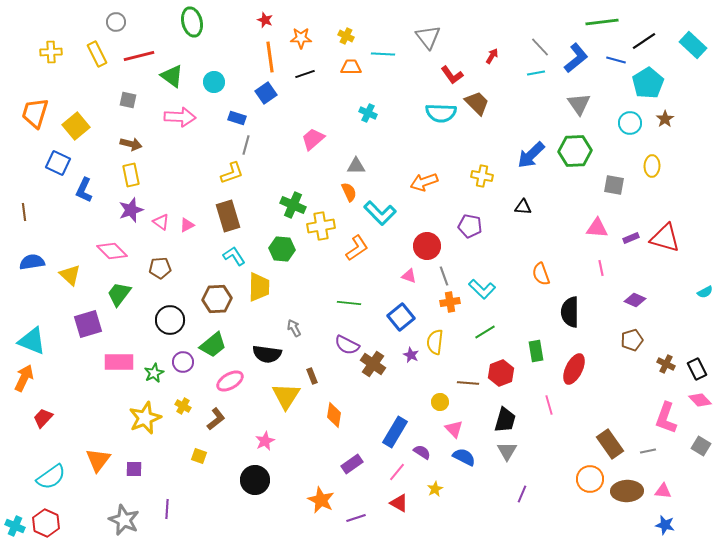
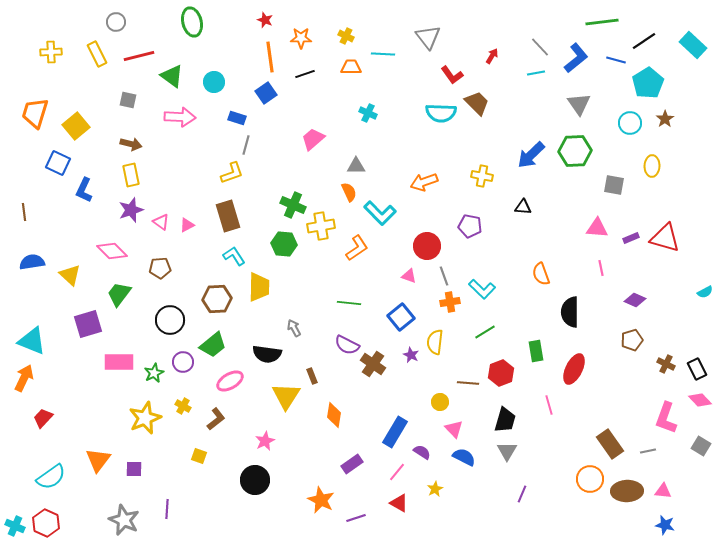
green hexagon at (282, 249): moved 2 px right, 5 px up
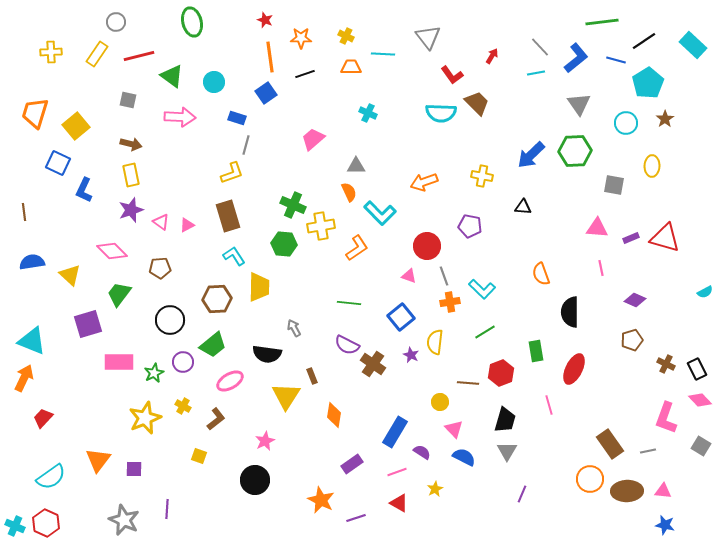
yellow rectangle at (97, 54): rotated 60 degrees clockwise
cyan circle at (630, 123): moved 4 px left
pink line at (397, 472): rotated 30 degrees clockwise
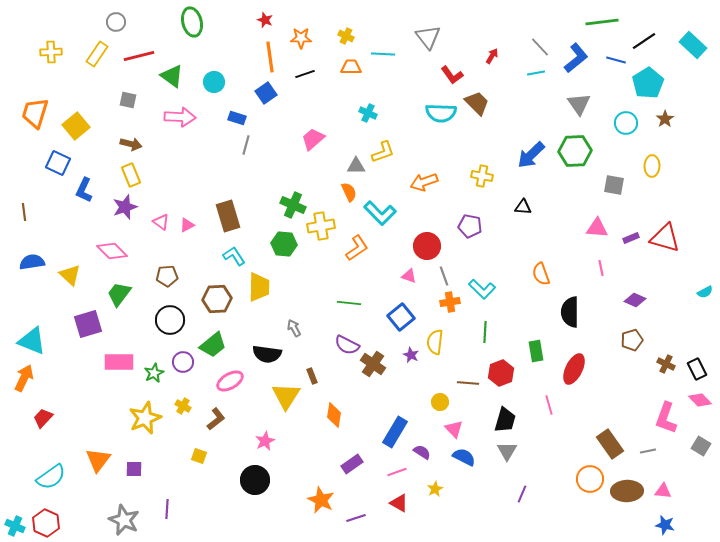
yellow L-shape at (232, 173): moved 151 px right, 21 px up
yellow rectangle at (131, 175): rotated 10 degrees counterclockwise
purple star at (131, 210): moved 6 px left, 3 px up
brown pentagon at (160, 268): moved 7 px right, 8 px down
green line at (485, 332): rotated 55 degrees counterclockwise
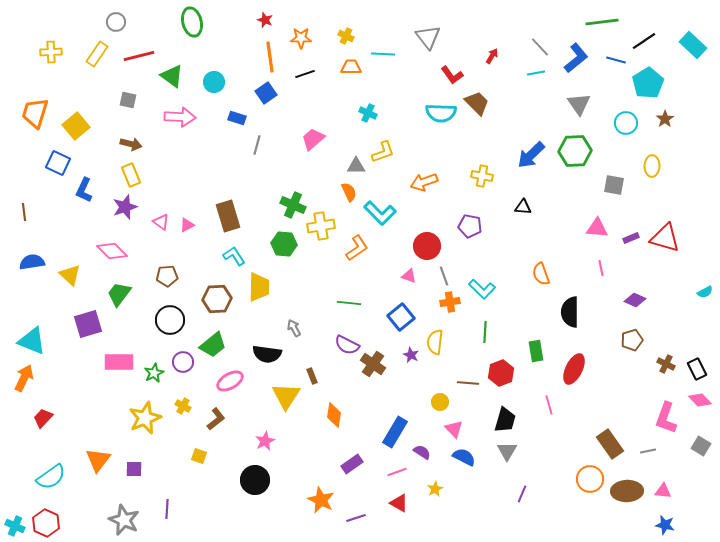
gray line at (246, 145): moved 11 px right
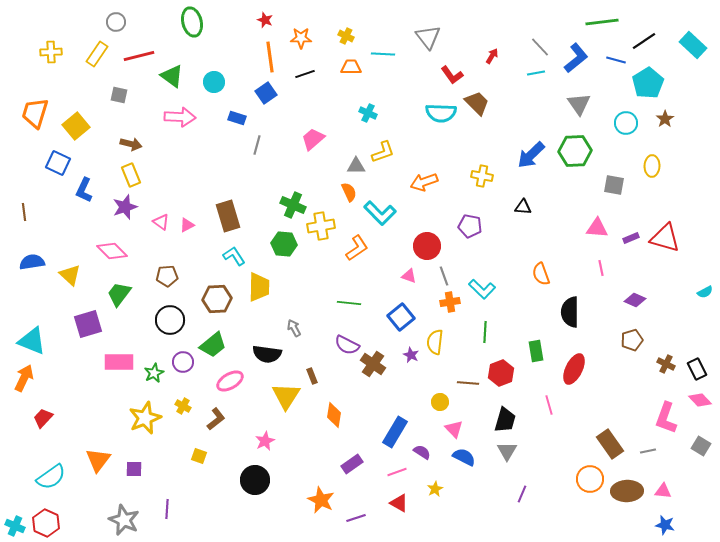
gray square at (128, 100): moved 9 px left, 5 px up
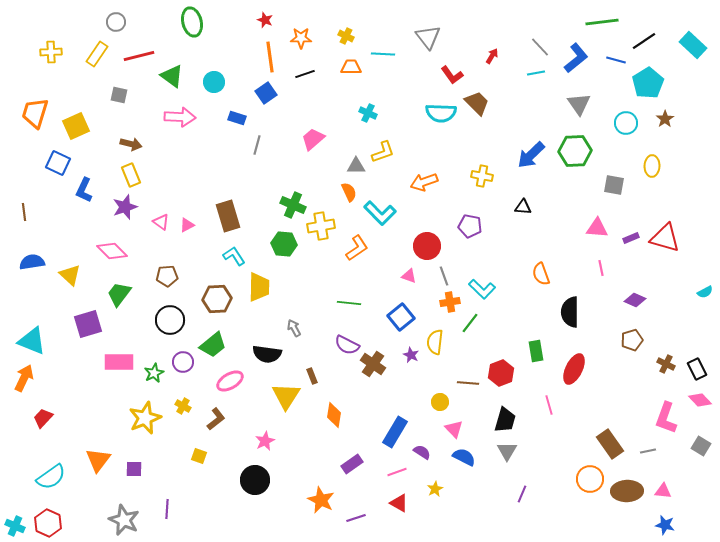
yellow square at (76, 126): rotated 16 degrees clockwise
green line at (485, 332): moved 15 px left, 9 px up; rotated 35 degrees clockwise
red hexagon at (46, 523): moved 2 px right
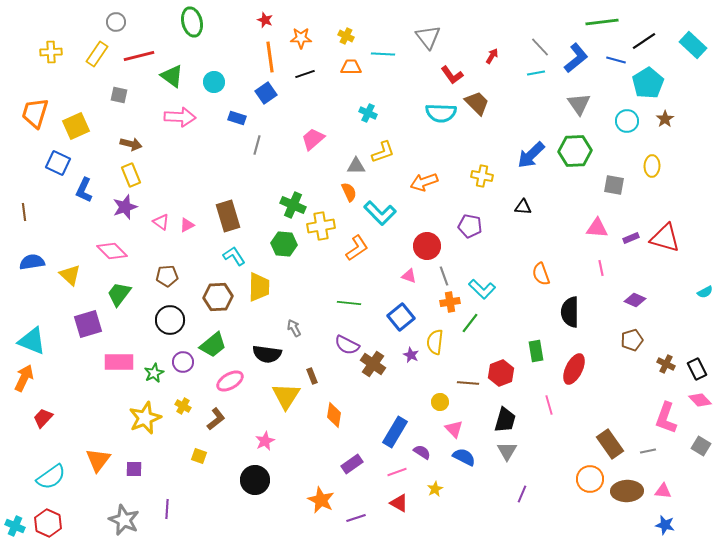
cyan circle at (626, 123): moved 1 px right, 2 px up
brown hexagon at (217, 299): moved 1 px right, 2 px up
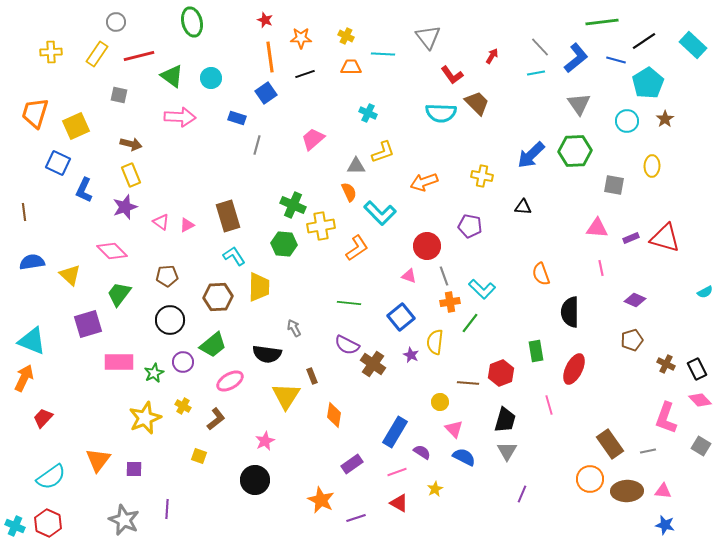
cyan circle at (214, 82): moved 3 px left, 4 px up
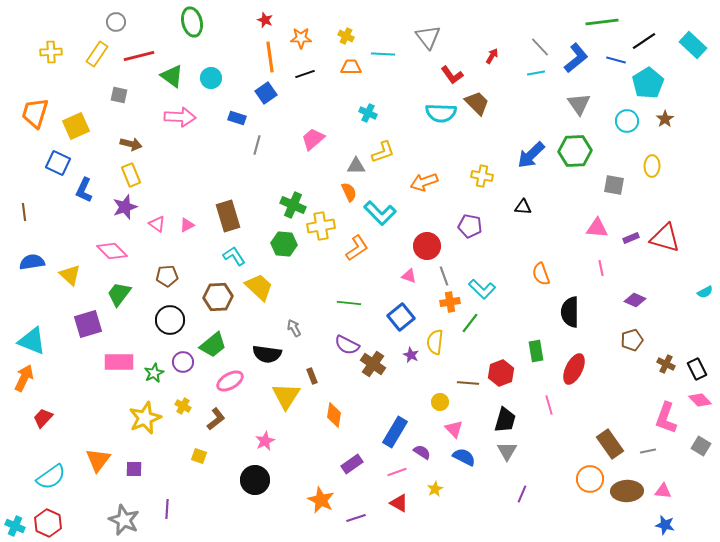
pink triangle at (161, 222): moved 4 px left, 2 px down
yellow trapezoid at (259, 287): rotated 48 degrees counterclockwise
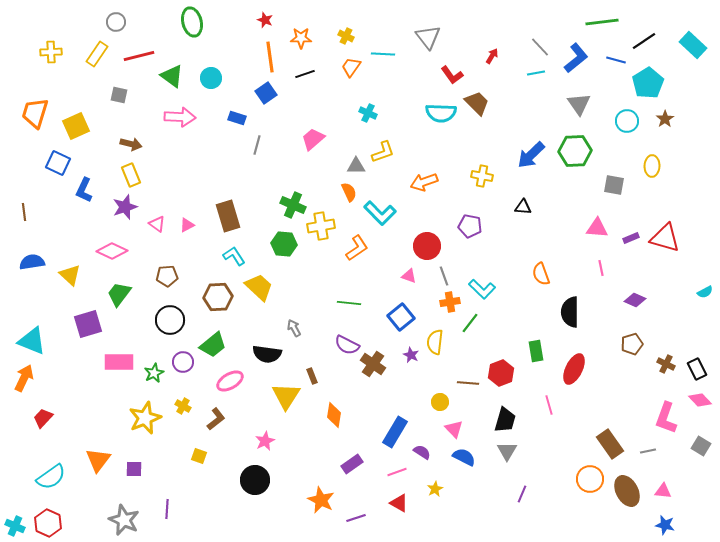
orange trapezoid at (351, 67): rotated 55 degrees counterclockwise
pink diamond at (112, 251): rotated 20 degrees counterclockwise
brown pentagon at (632, 340): moved 4 px down
brown ellipse at (627, 491): rotated 64 degrees clockwise
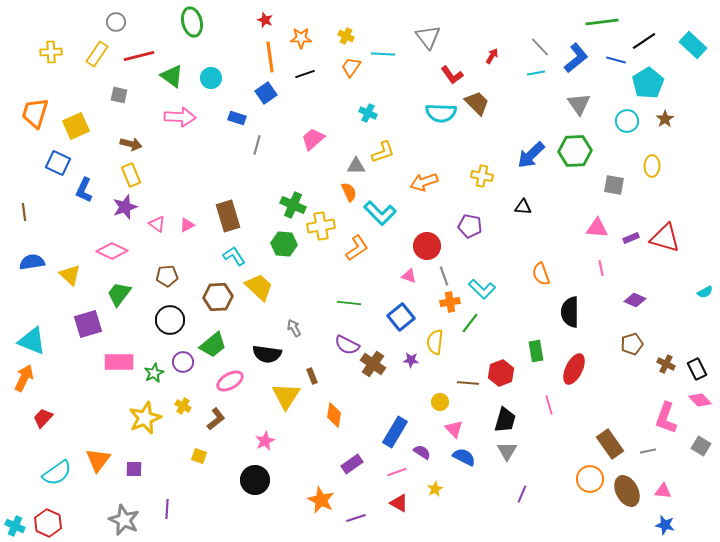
purple star at (411, 355): moved 5 px down; rotated 21 degrees counterclockwise
cyan semicircle at (51, 477): moved 6 px right, 4 px up
